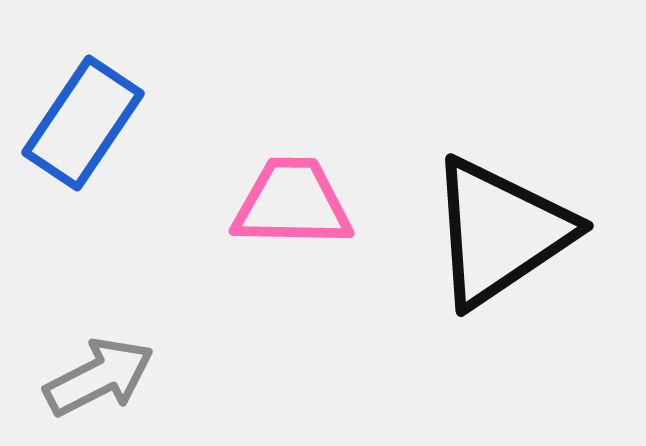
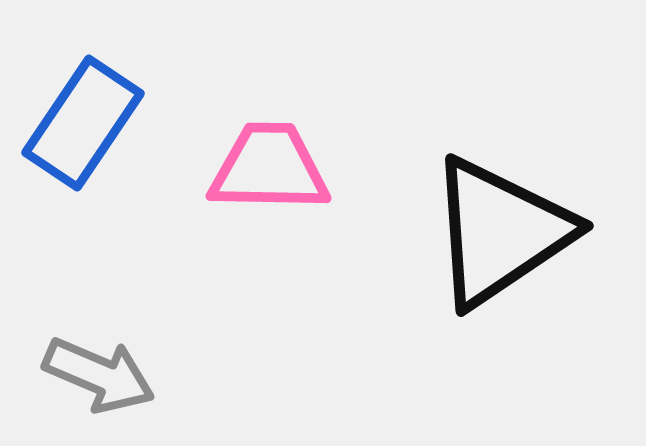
pink trapezoid: moved 23 px left, 35 px up
gray arrow: moved 2 px up; rotated 50 degrees clockwise
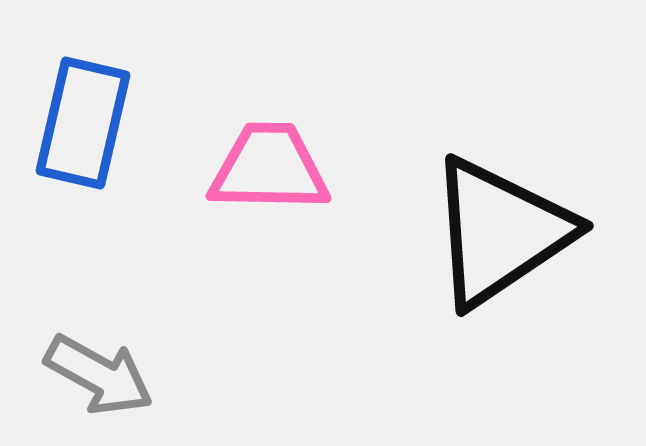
blue rectangle: rotated 21 degrees counterclockwise
gray arrow: rotated 6 degrees clockwise
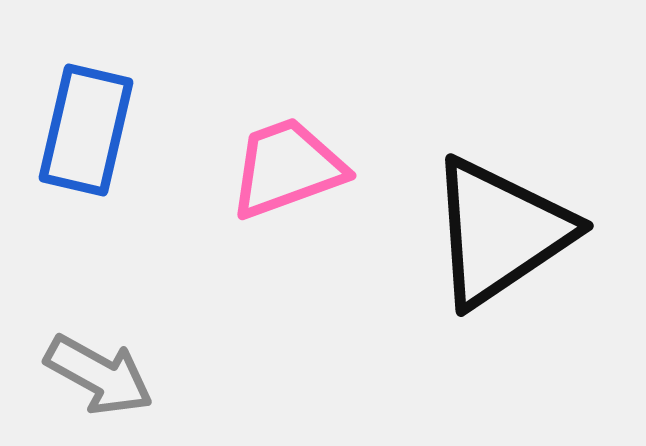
blue rectangle: moved 3 px right, 7 px down
pink trapezoid: moved 18 px right; rotated 21 degrees counterclockwise
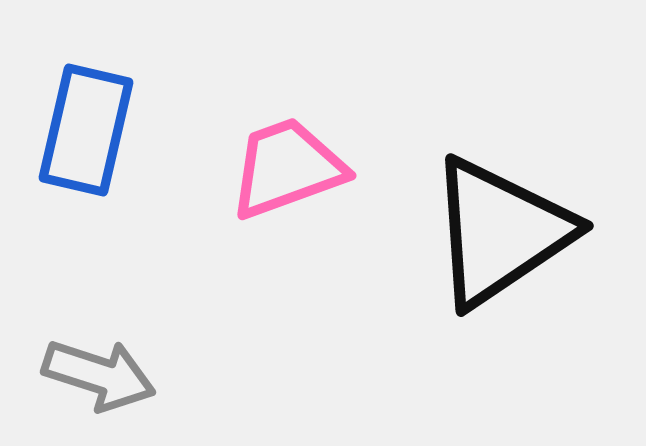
gray arrow: rotated 11 degrees counterclockwise
